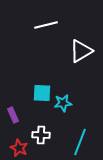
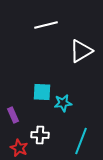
cyan square: moved 1 px up
white cross: moved 1 px left
cyan line: moved 1 px right, 1 px up
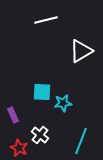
white line: moved 5 px up
white cross: rotated 36 degrees clockwise
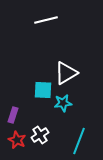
white triangle: moved 15 px left, 22 px down
cyan square: moved 1 px right, 2 px up
purple rectangle: rotated 42 degrees clockwise
white cross: rotated 18 degrees clockwise
cyan line: moved 2 px left
red star: moved 2 px left, 8 px up
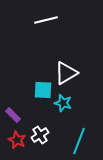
cyan star: rotated 24 degrees clockwise
purple rectangle: rotated 63 degrees counterclockwise
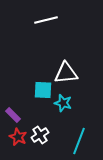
white triangle: rotated 25 degrees clockwise
red star: moved 1 px right, 3 px up
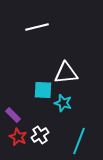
white line: moved 9 px left, 7 px down
